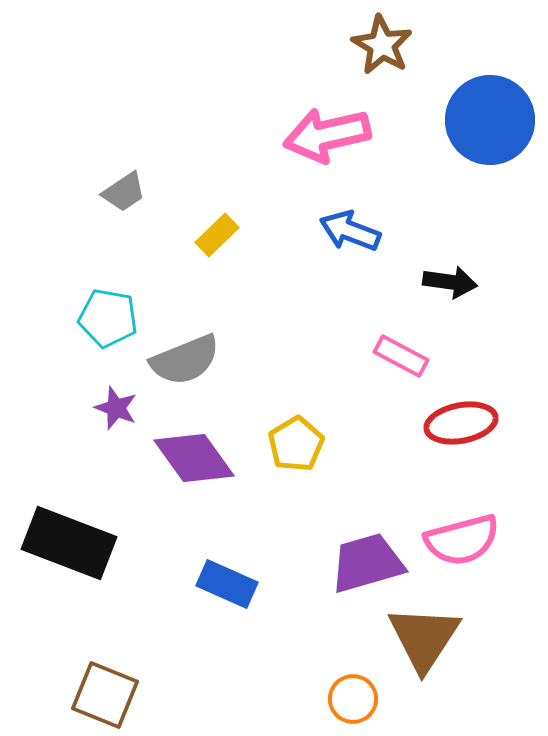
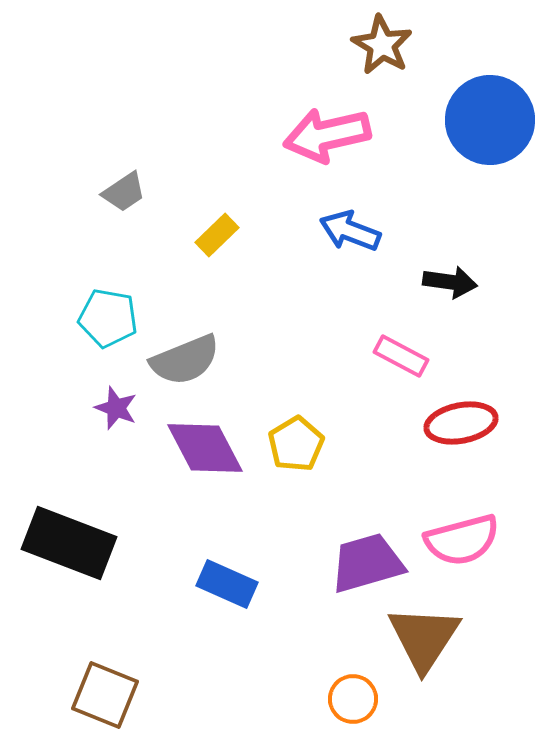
purple diamond: moved 11 px right, 10 px up; rotated 8 degrees clockwise
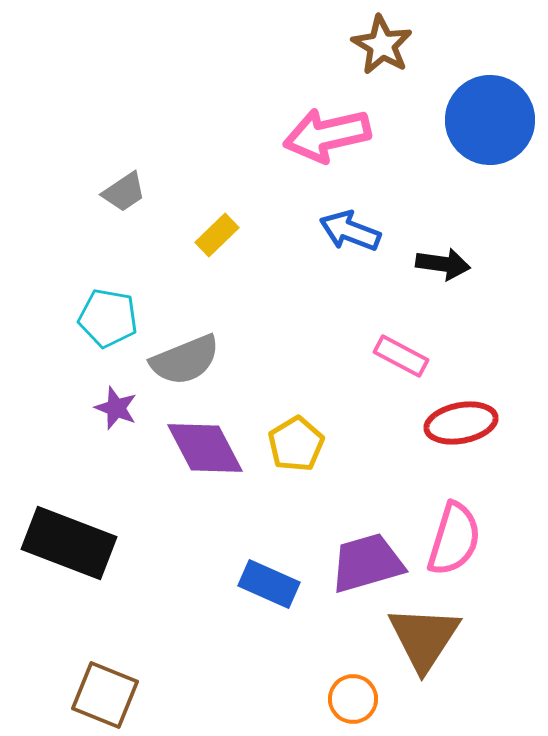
black arrow: moved 7 px left, 18 px up
pink semicircle: moved 8 px left, 1 px up; rotated 58 degrees counterclockwise
blue rectangle: moved 42 px right
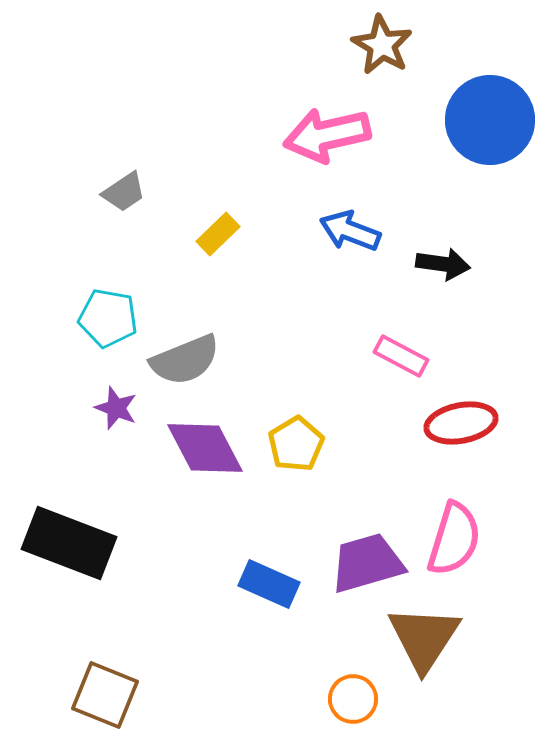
yellow rectangle: moved 1 px right, 1 px up
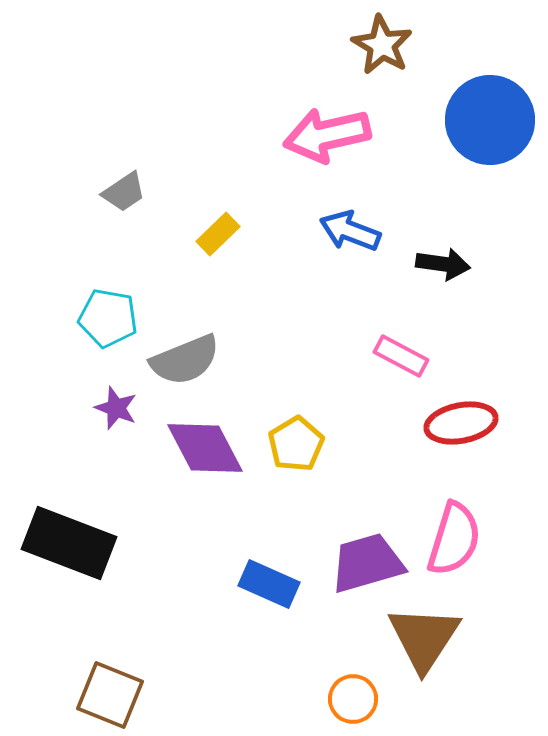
brown square: moved 5 px right
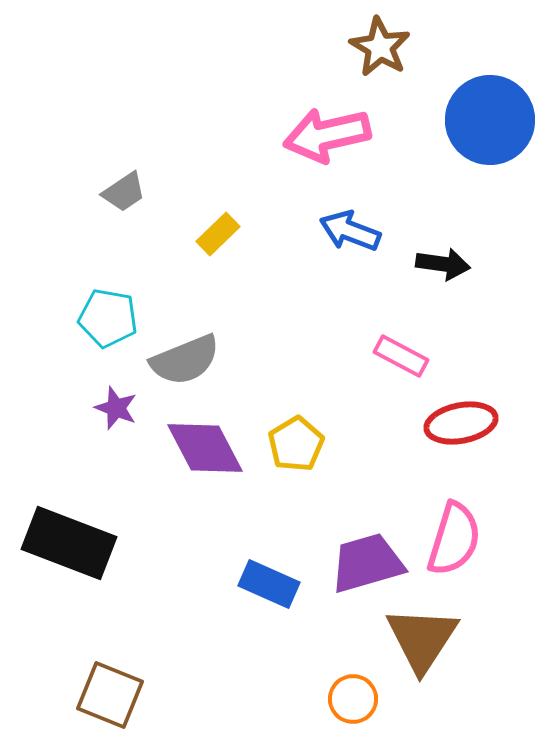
brown star: moved 2 px left, 2 px down
brown triangle: moved 2 px left, 1 px down
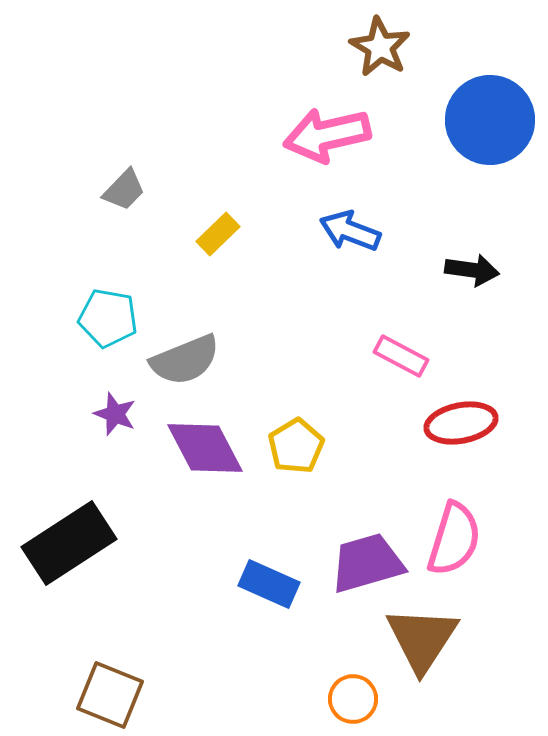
gray trapezoid: moved 2 px up; rotated 12 degrees counterclockwise
black arrow: moved 29 px right, 6 px down
purple star: moved 1 px left, 6 px down
yellow pentagon: moved 2 px down
black rectangle: rotated 54 degrees counterclockwise
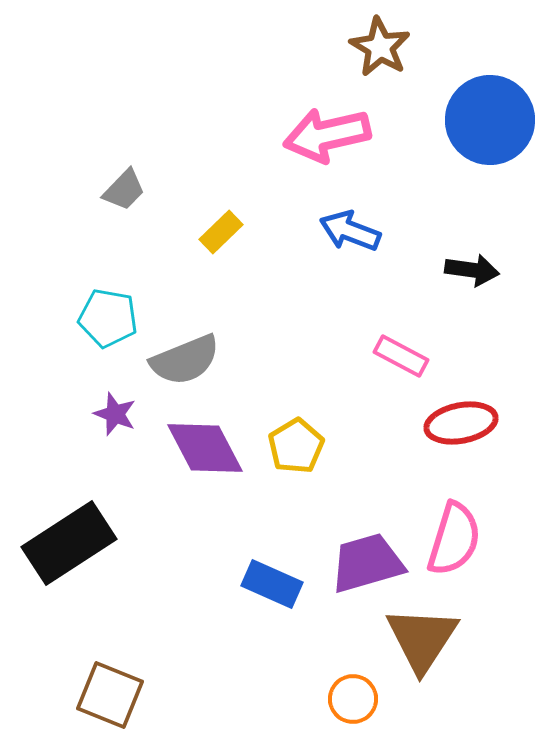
yellow rectangle: moved 3 px right, 2 px up
blue rectangle: moved 3 px right
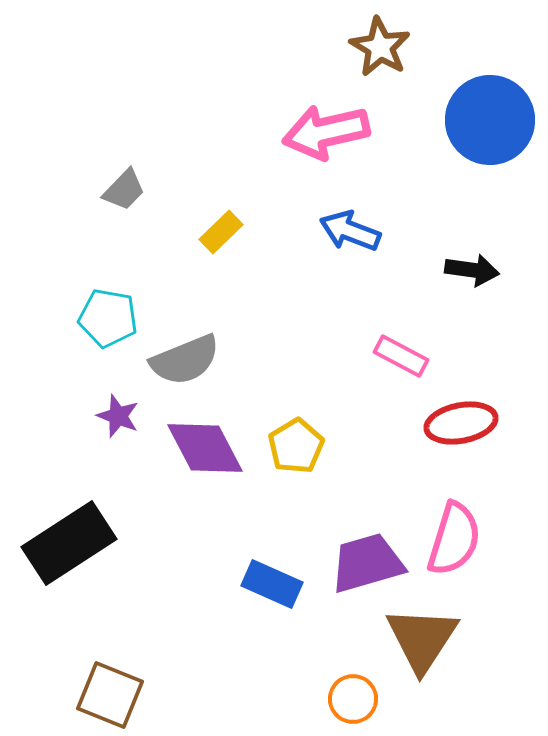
pink arrow: moved 1 px left, 3 px up
purple star: moved 3 px right, 2 px down
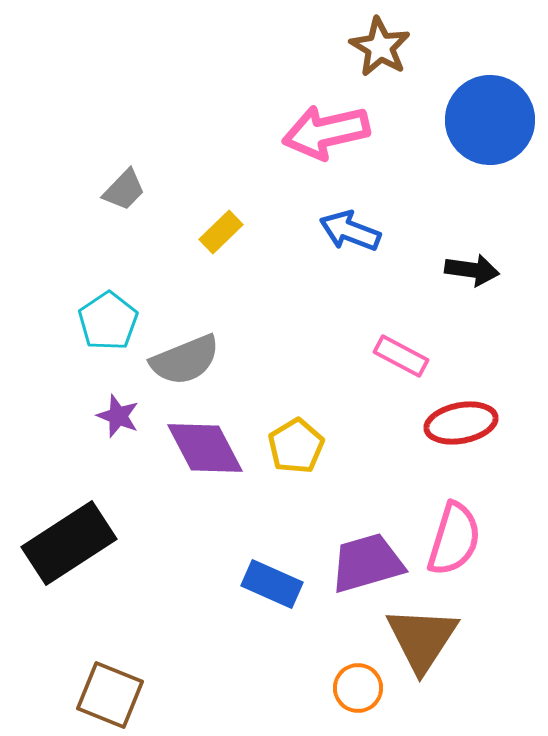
cyan pentagon: moved 3 px down; rotated 28 degrees clockwise
orange circle: moved 5 px right, 11 px up
